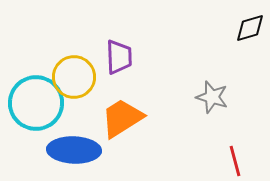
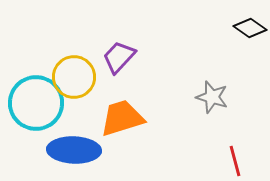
black diamond: rotated 52 degrees clockwise
purple trapezoid: rotated 135 degrees counterclockwise
orange trapezoid: rotated 15 degrees clockwise
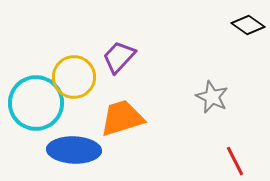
black diamond: moved 2 px left, 3 px up
gray star: rotated 8 degrees clockwise
red line: rotated 12 degrees counterclockwise
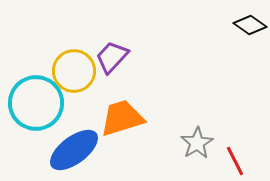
black diamond: moved 2 px right
purple trapezoid: moved 7 px left
yellow circle: moved 6 px up
gray star: moved 15 px left, 46 px down; rotated 16 degrees clockwise
blue ellipse: rotated 39 degrees counterclockwise
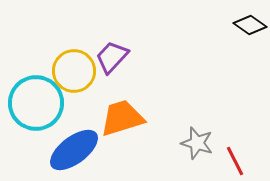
gray star: rotated 24 degrees counterclockwise
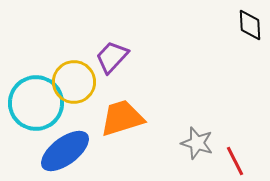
black diamond: rotated 52 degrees clockwise
yellow circle: moved 11 px down
blue ellipse: moved 9 px left, 1 px down
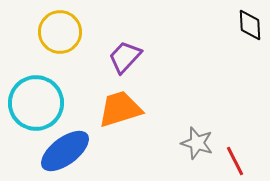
purple trapezoid: moved 13 px right
yellow circle: moved 14 px left, 50 px up
orange trapezoid: moved 2 px left, 9 px up
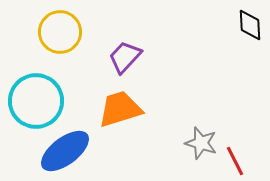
cyan circle: moved 2 px up
gray star: moved 4 px right
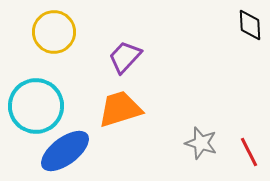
yellow circle: moved 6 px left
cyan circle: moved 5 px down
red line: moved 14 px right, 9 px up
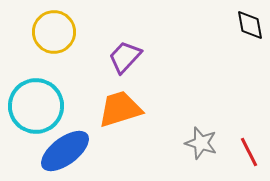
black diamond: rotated 8 degrees counterclockwise
